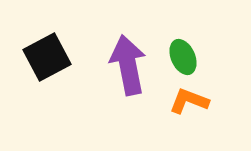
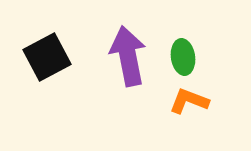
green ellipse: rotated 16 degrees clockwise
purple arrow: moved 9 px up
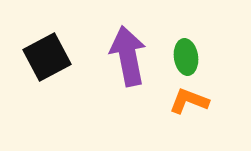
green ellipse: moved 3 px right
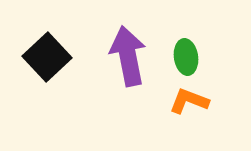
black square: rotated 15 degrees counterclockwise
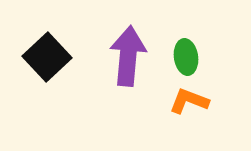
purple arrow: rotated 16 degrees clockwise
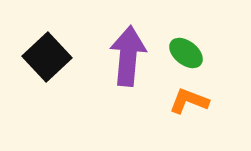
green ellipse: moved 4 px up; rotated 44 degrees counterclockwise
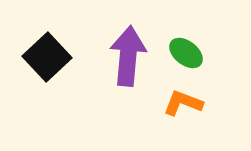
orange L-shape: moved 6 px left, 2 px down
